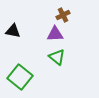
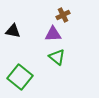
purple triangle: moved 2 px left
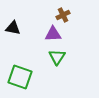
black triangle: moved 3 px up
green triangle: rotated 24 degrees clockwise
green square: rotated 20 degrees counterclockwise
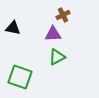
green triangle: rotated 30 degrees clockwise
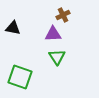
green triangle: rotated 36 degrees counterclockwise
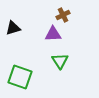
black triangle: rotated 28 degrees counterclockwise
green triangle: moved 3 px right, 4 px down
